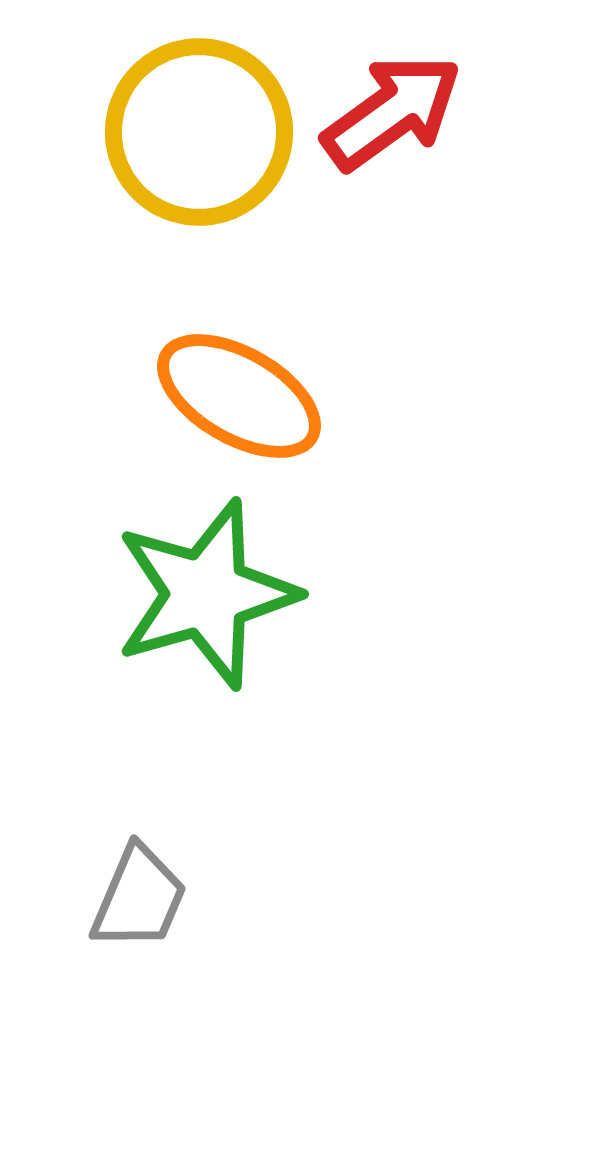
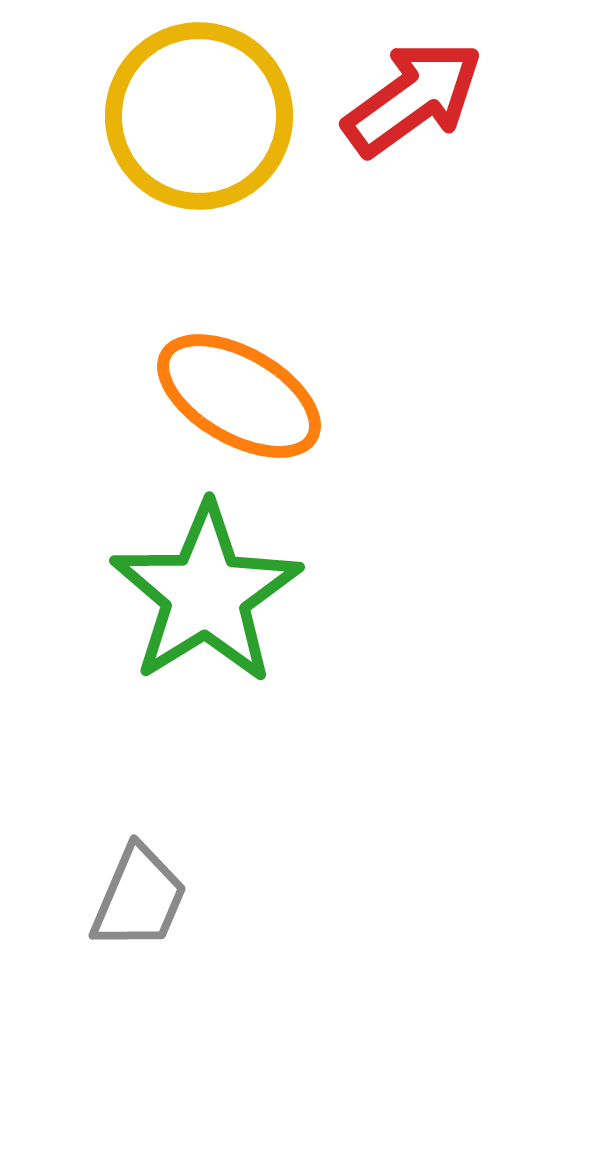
red arrow: moved 21 px right, 14 px up
yellow circle: moved 16 px up
green star: rotated 16 degrees counterclockwise
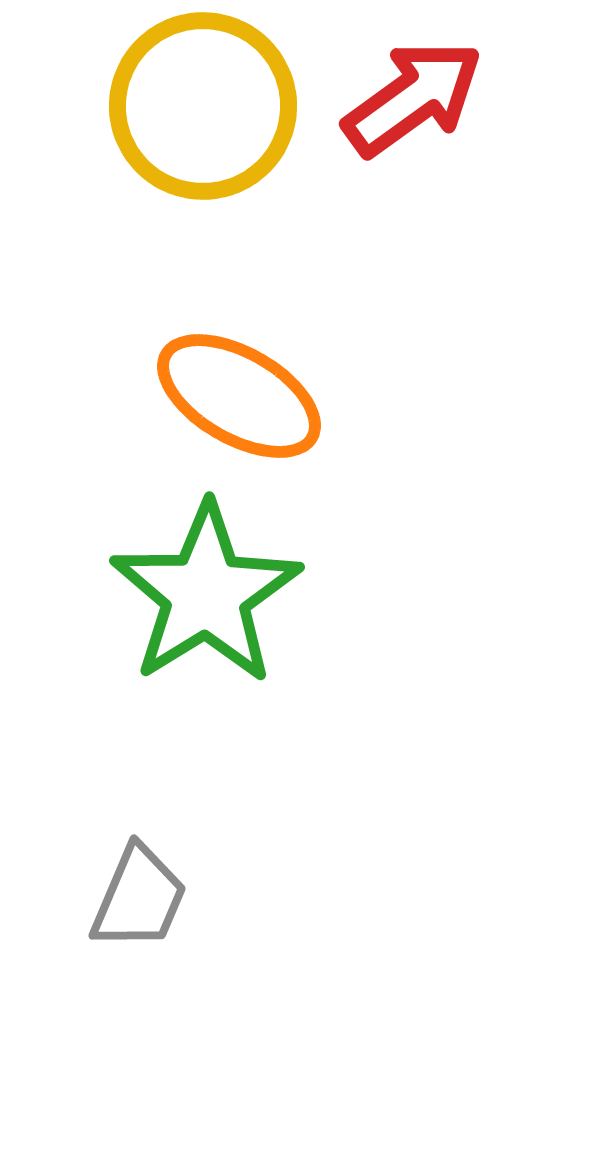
yellow circle: moved 4 px right, 10 px up
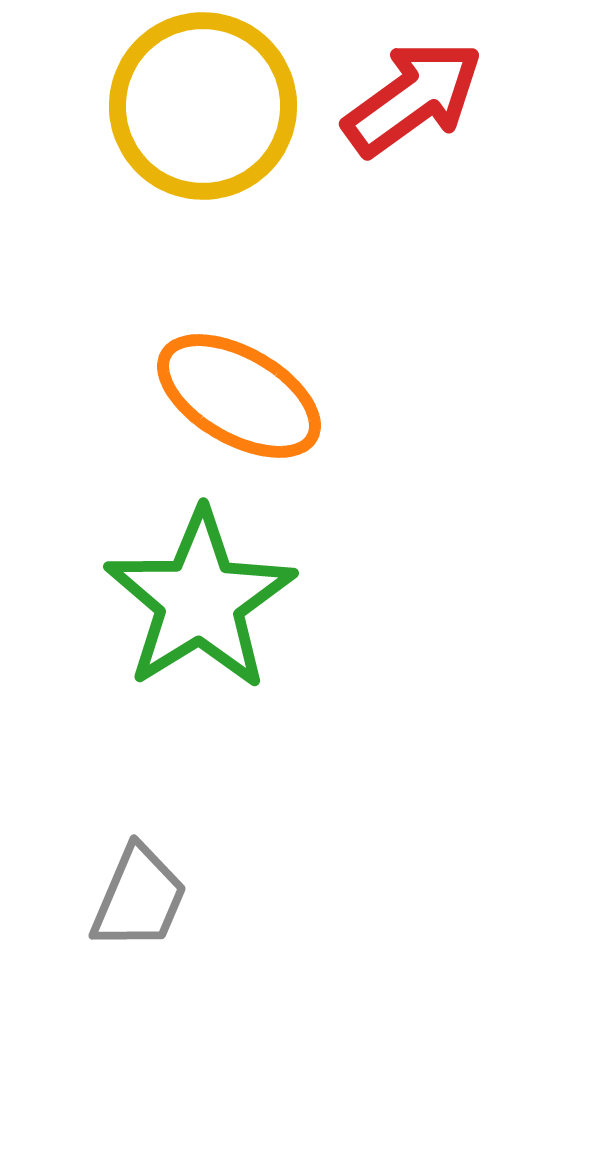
green star: moved 6 px left, 6 px down
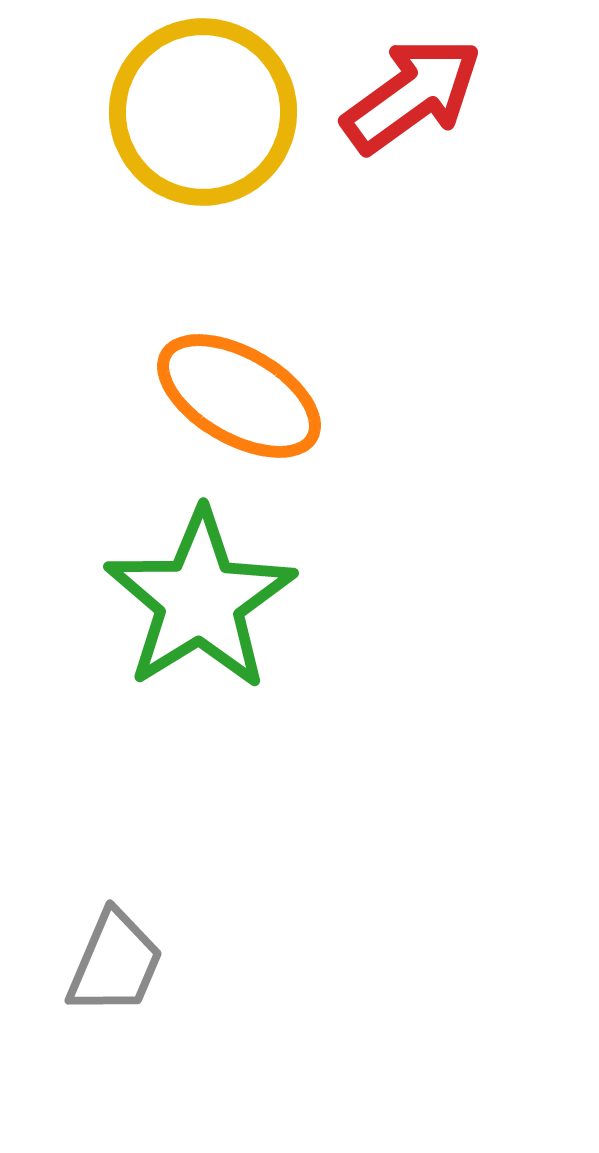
red arrow: moved 1 px left, 3 px up
yellow circle: moved 6 px down
gray trapezoid: moved 24 px left, 65 px down
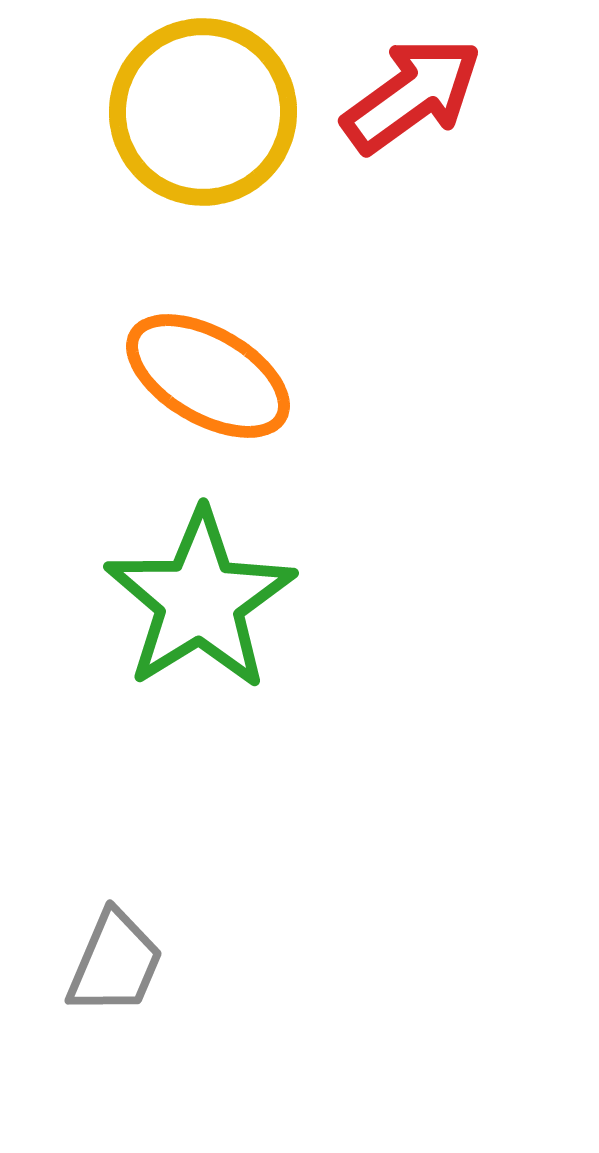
orange ellipse: moved 31 px left, 20 px up
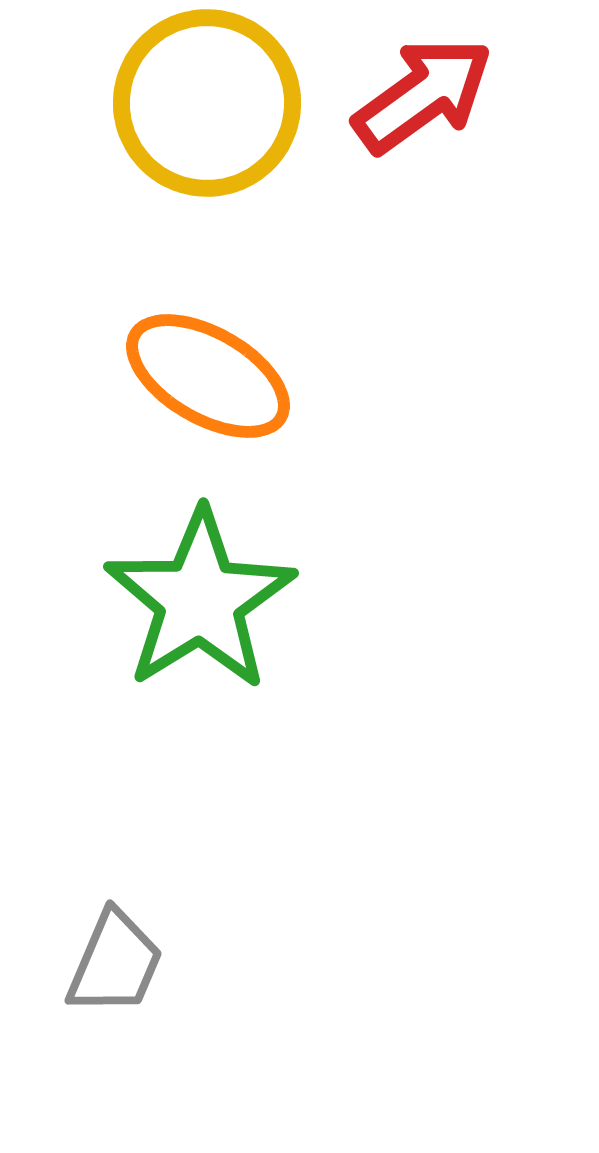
red arrow: moved 11 px right
yellow circle: moved 4 px right, 9 px up
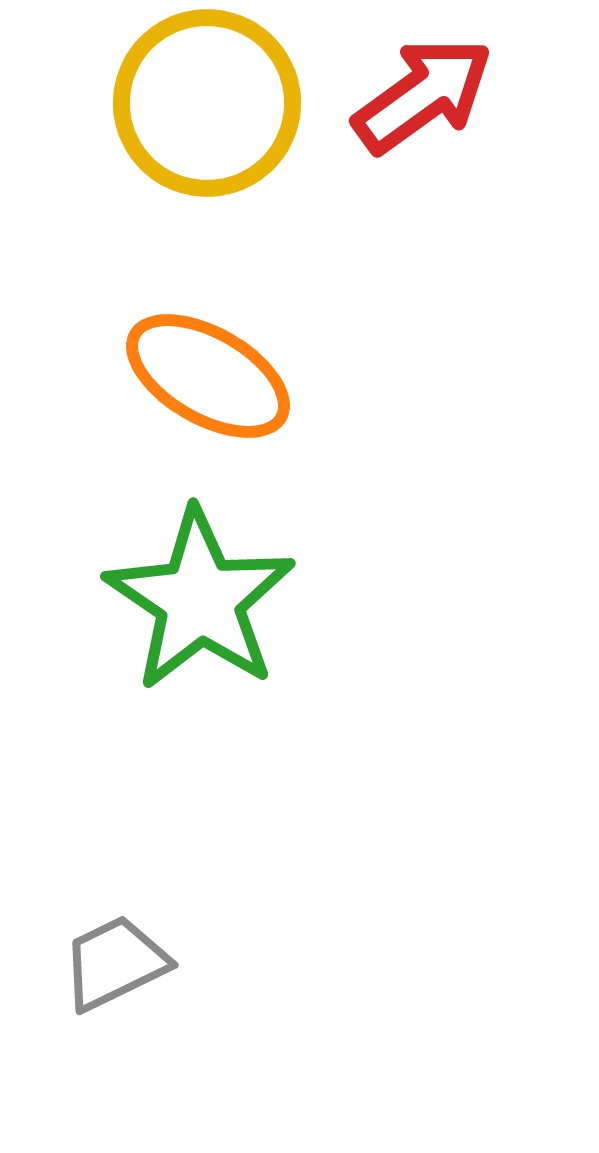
green star: rotated 6 degrees counterclockwise
gray trapezoid: rotated 139 degrees counterclockwise
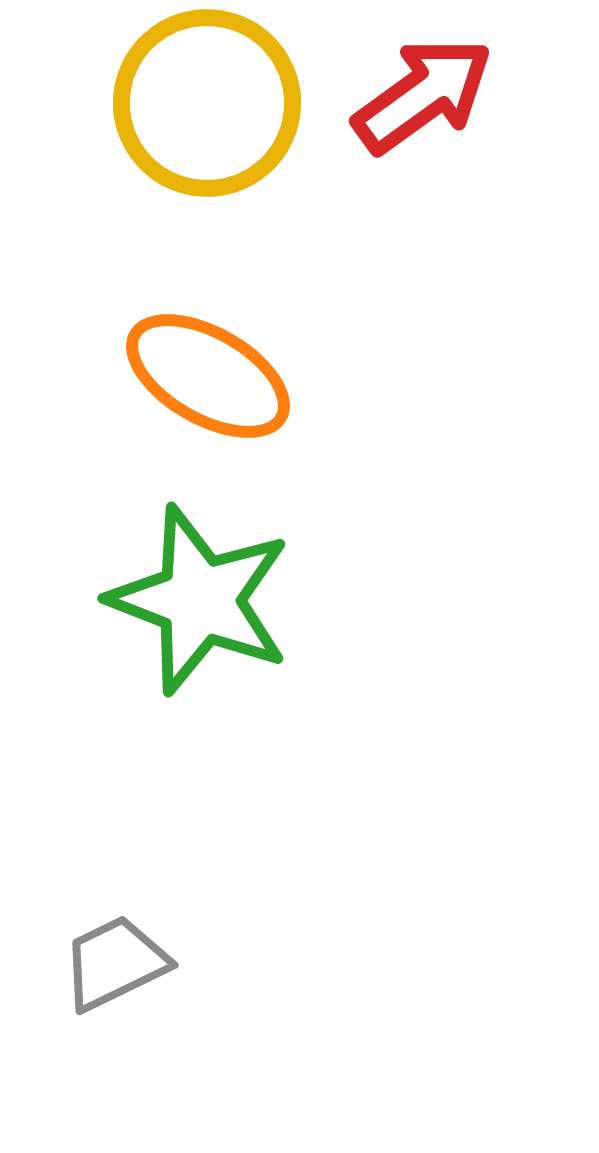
green star: rotated 13 degrees counterclockwise
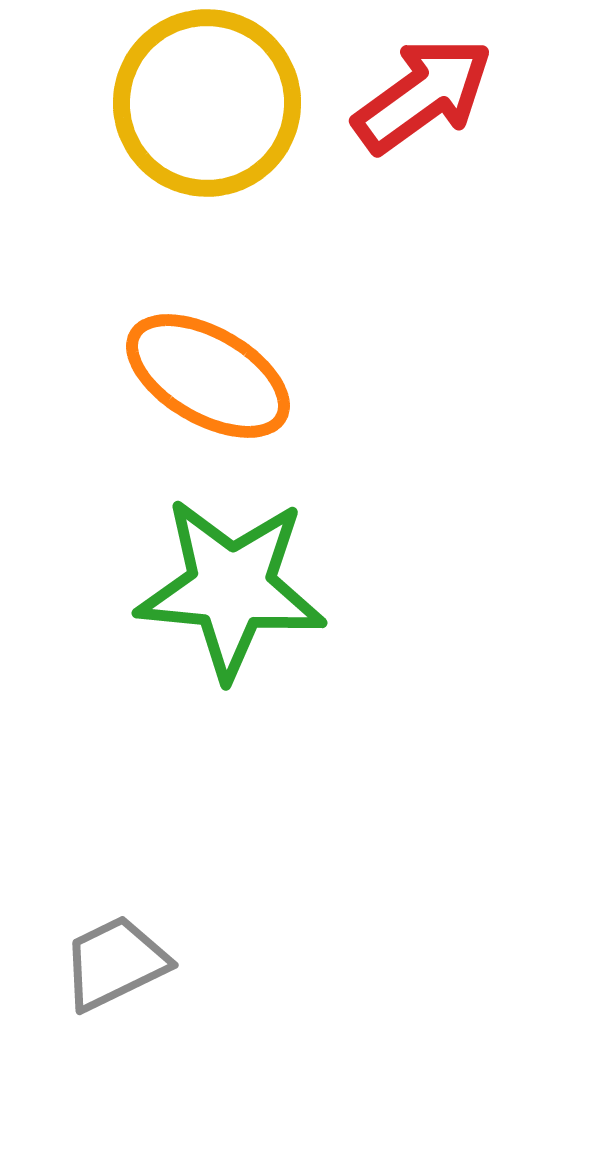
green star: moved 31 px right, 12 px up; rotated 16 degrees counterclockwise
